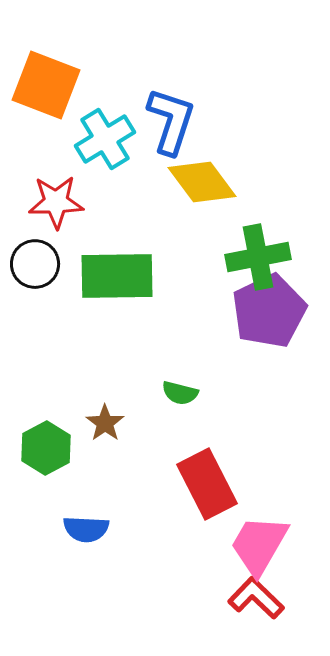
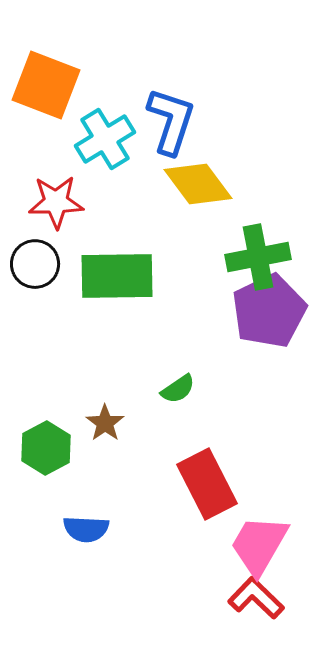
yellow diamond: moved 4 px left, 2 px down
green semicircle: moved 2 px left, 4 px up; rotated 48 degrees counterclockwise
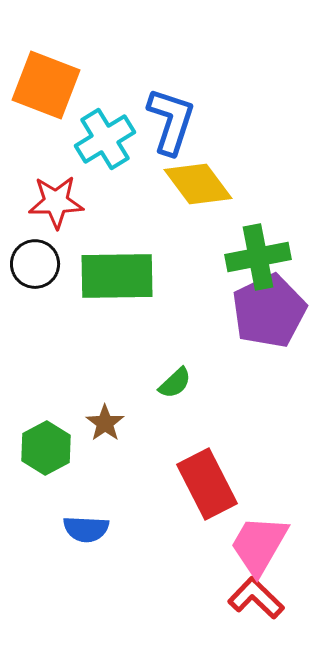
green semicircle: moved 3 px left, 6 px up; rotated 9 degrees counterclockwise
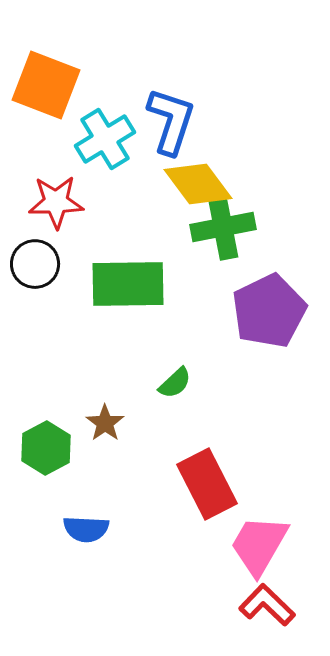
green cross: moved 35 px left, 30 px up
green rectangle: moved 11 px right, 8 px down
red L-shape: moved 11 px right, 7 px down
